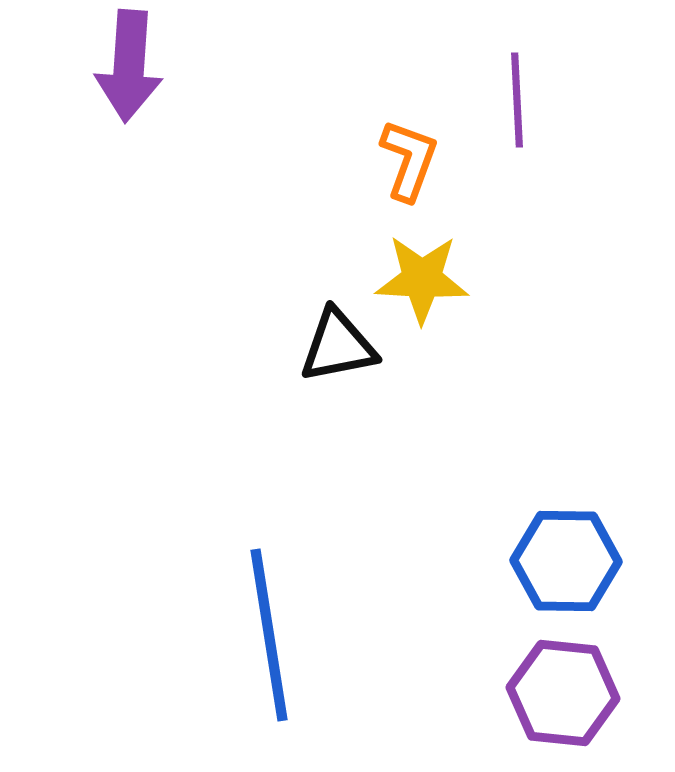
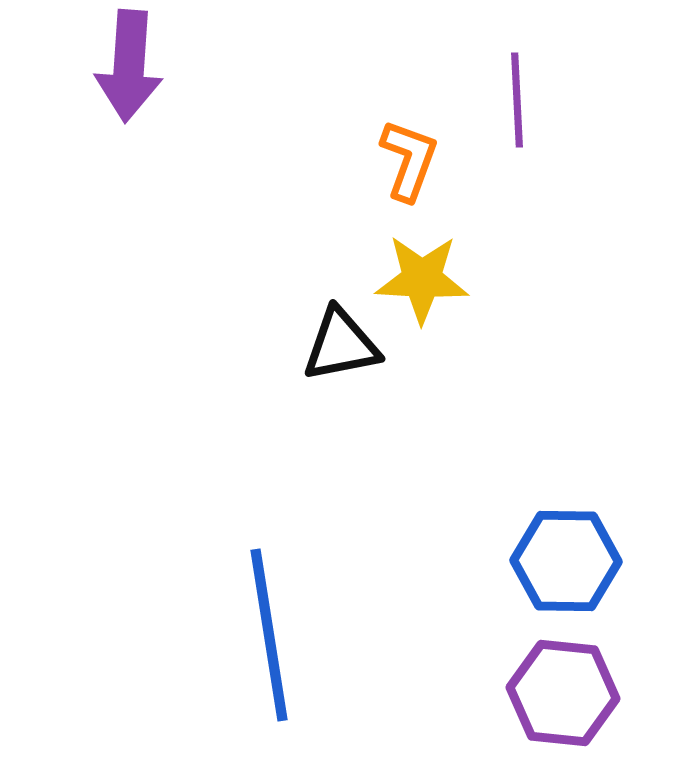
black triangle: moved 3 px right, 1 px up
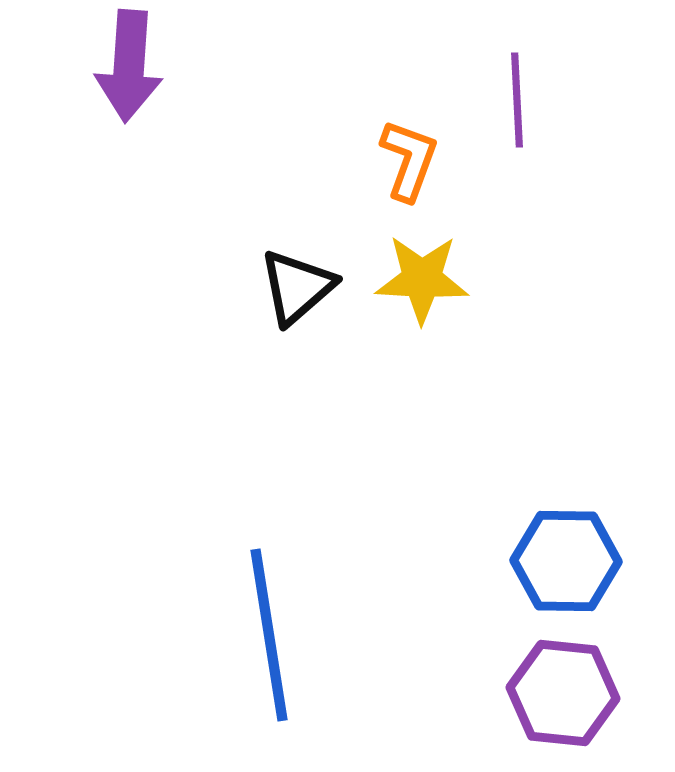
black triangle: moved 44 px left, 58 px up; rotated 30 degrees counterclockwise
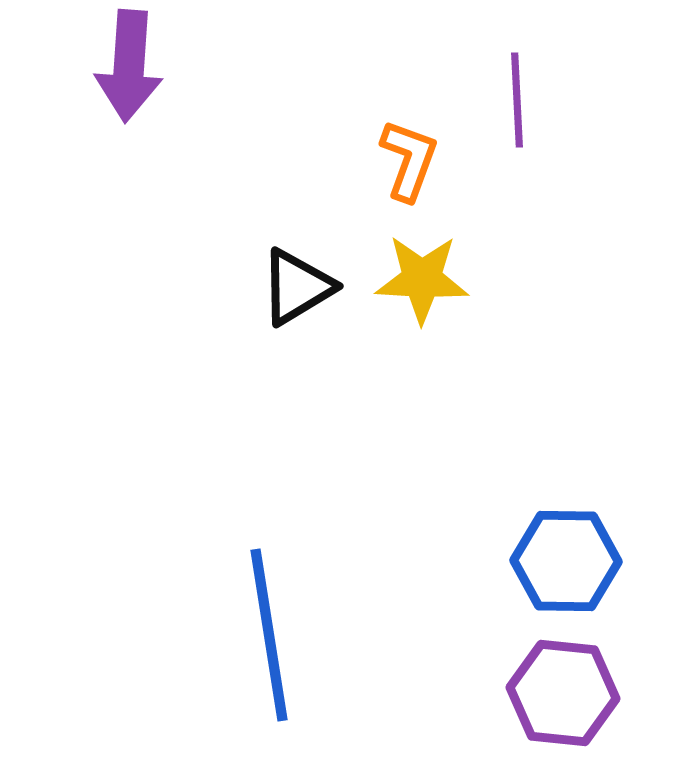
black triangle: rotated 10 degrees clockwise
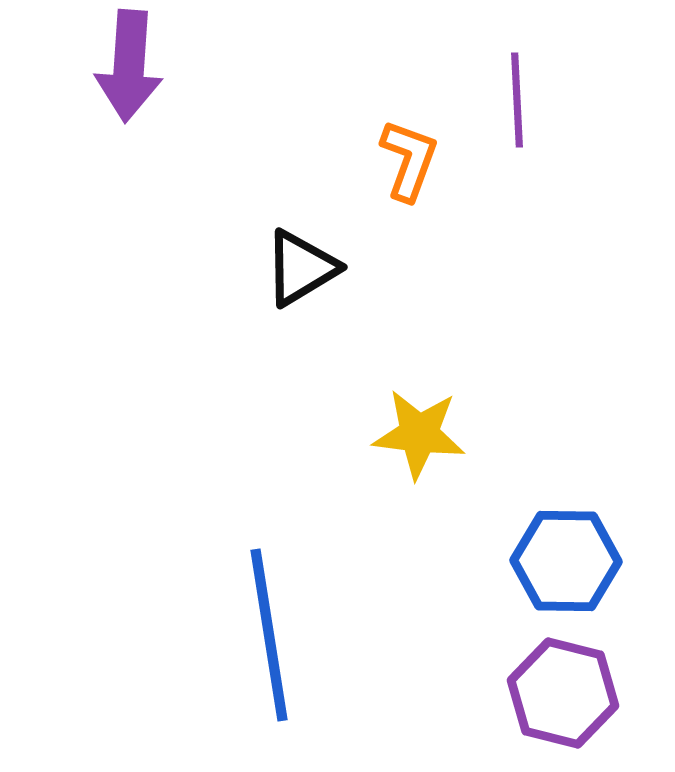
yellow star: moved 3 px left, 155 px down; rotated 4 degrees clockwise
black triangle: moved 4 px right, 19 px up
purple hexagon: rotated 8 degrees clockwise
